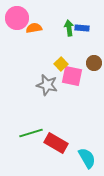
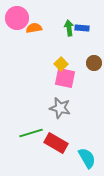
pink square: moved 7 px left, 2 px down
gray star: moved 13 px right, 23 px down
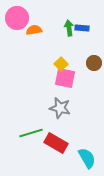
orange semicircle: moved 2 px down
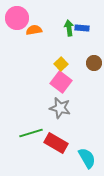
pink square: moved 4 px left, 4 px down; rotated 25 degrees clockwise
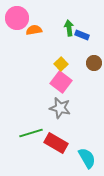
blue rectangle: moved 7 px down; rotated 16 degrees clockwise
